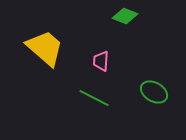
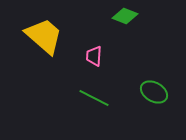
yellow trapezoid: moved 1 px left, 12 px up
pink trapezoid: moved 7 px left, 5 px up
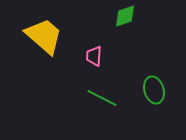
green diamond: rotated 40 degrees counterclockwise
green ellipse: moved 2 px up; rotated 44 degrees clockwise
green line: moved 8 px right
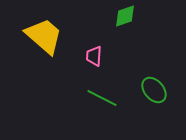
green ellipse: rotated 24 degrees counterclockwise
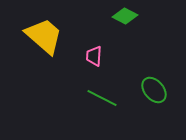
green diamond: rotated 45 degrees clockwise
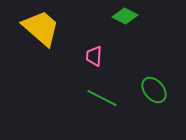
yellow trapezoid: moved 3 px left, 8 px up
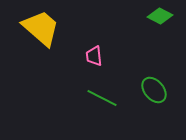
green diamond: moved 35 px right
pink trapezoid: rotated 10 degrees counterclockwise
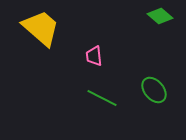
green diamond: rotated 15 degrees clockwise
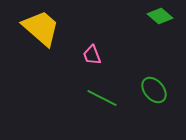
pink trapezoid: moved 2 px left, 1 px up; rotated 15 degrees counterclockwise
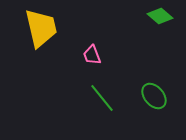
yellow trapezoid: rotated 36 degrees clockwise
green ellipse: moved 6 px down
green line: rotated 24 degrees clockwise
